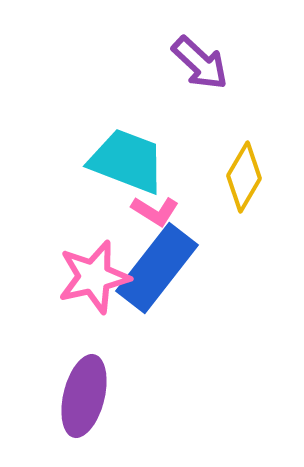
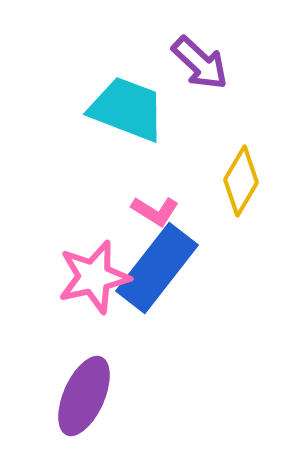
cyan trapezoid: moved 52 px up
yellow diamond: moved 3 px left, 4 px down
purple ellipse: rotated 10 degrees clockwise
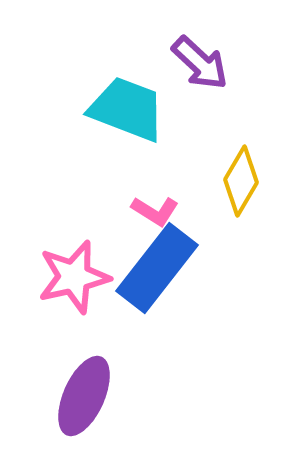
pink star: moved 20 px left
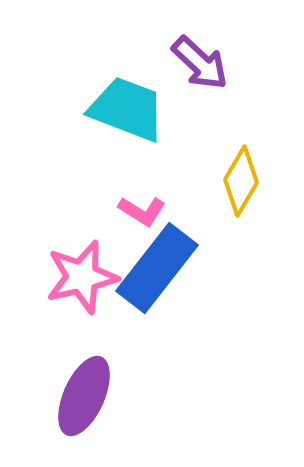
pink L-shape: moved 13 px left
pink star: moved 8 px right
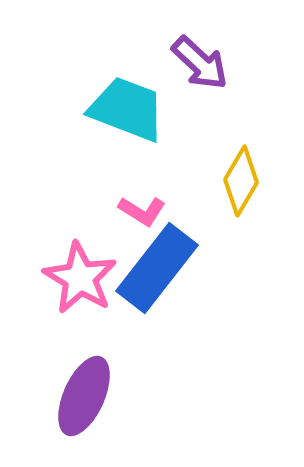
pink star: moved 2 px left, 1 px down; rotated 28 degrees counterclockwise
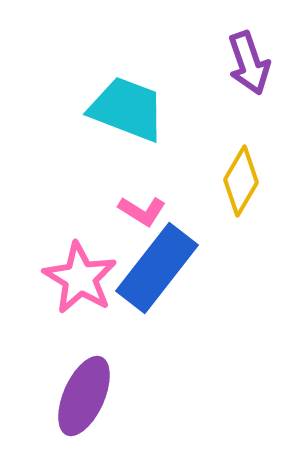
purple arrow: moved 49 px right; rotated 28 degrees clockwise
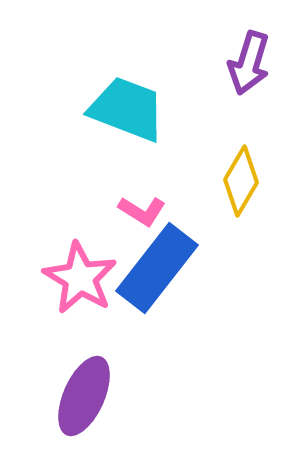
purple arrow: rotated 36 degrees clockwise
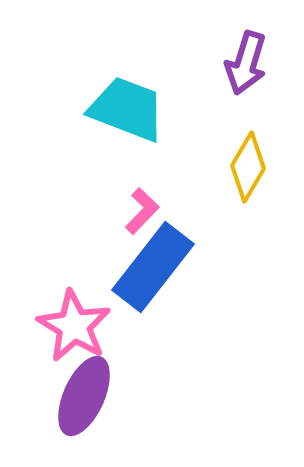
purple arrow: moved 3 px left
yellow diamond: moved 7 px right, 14 px up
pink L-shape: rotated 78 degrees counterclockwise
blue rectangle: moved 4 px left, 1 px up
pink star: moved 6 px left, 48 px down
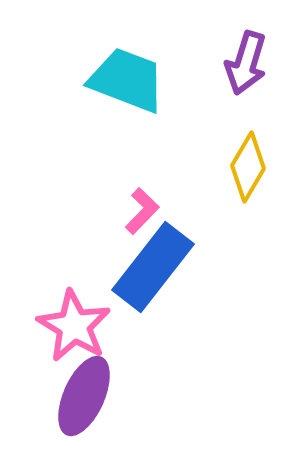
cyan trapezoid: moved 29 px up
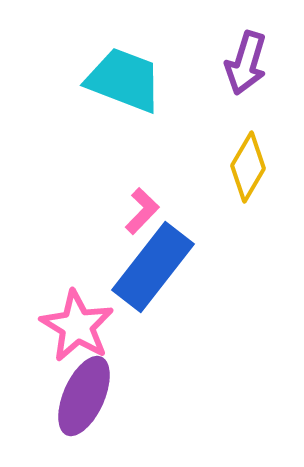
cyan trapezoid: moved 3 px left
pink star: moved 3 px right
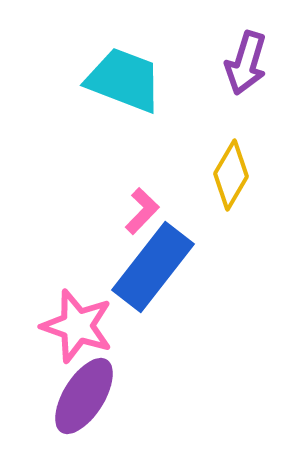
yellow diamond: moved 17 px left, 8 px down
pink star: rotated 12 degrees counterclockwise
purple ellipse: rotated 8 degrees clockwise
